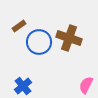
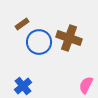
brown rectangle: moved 3 px right, 2 px up
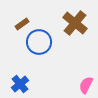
brown cross: moved 6 px right, 15 px up; rotated 20 degrees clockwise
blue cross: moved 3 px left, 2 px up
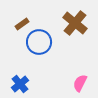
pink semicircle: moved 6 px left, 2 px up
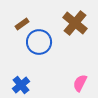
blue cross: moved 1 px right, 1 px down
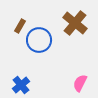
brown rectangle: moved 2 px left, 2 px down; rotated 24 degrees counterclockwise
blue circle: moved 2 px up
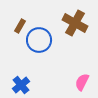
brown cross: rotated 10 degrees counterclockwise
pink semicircle: moved 2 px right, 1 px up
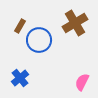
brown cross: rotated 30 degrees clockwise
blue cross: moved 1 px left, 7 px up
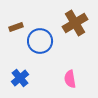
brown rectangle: moved 4 px left, 1 px down; rotated 40 degrees clockwise
blue circle: moved 1 px right, 1 px down
pink semicircle: moved 12 px left, 3 px up; rotated 36 degrees counterclockwise
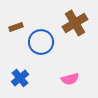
blue circle: moved 1 px right, 1 px down
pink semicircle: rotated 96 degrees counterclockwise
